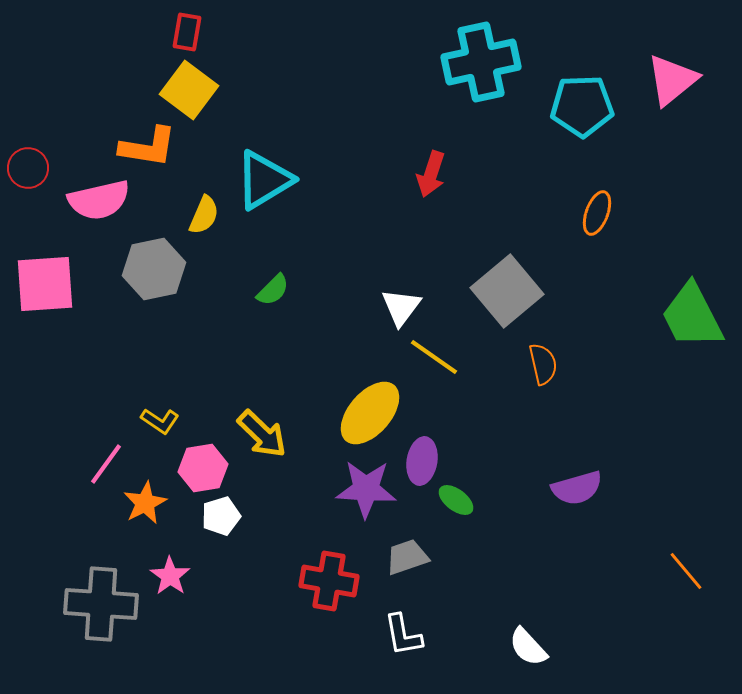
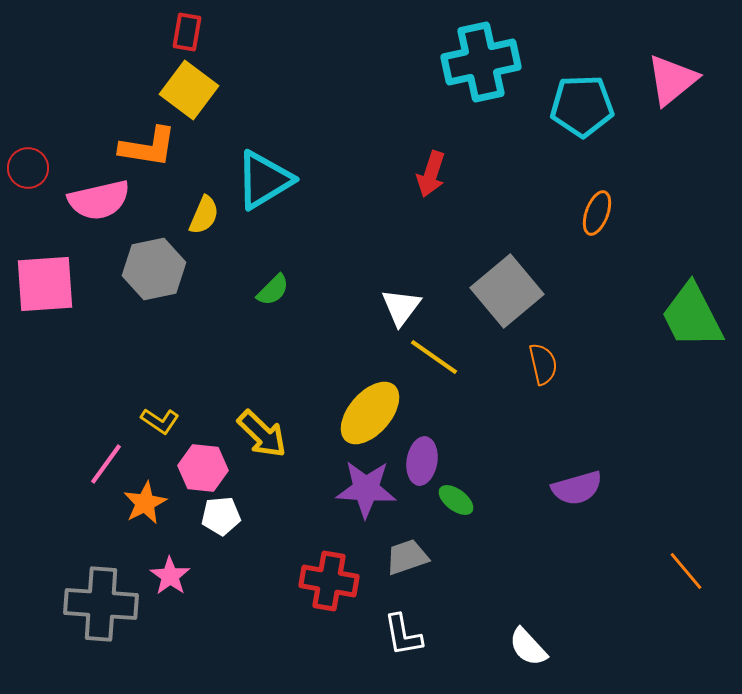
pink hexagon: rotated 15 degrees clockwise
white pentagon: rotated 12 degrees clockwise
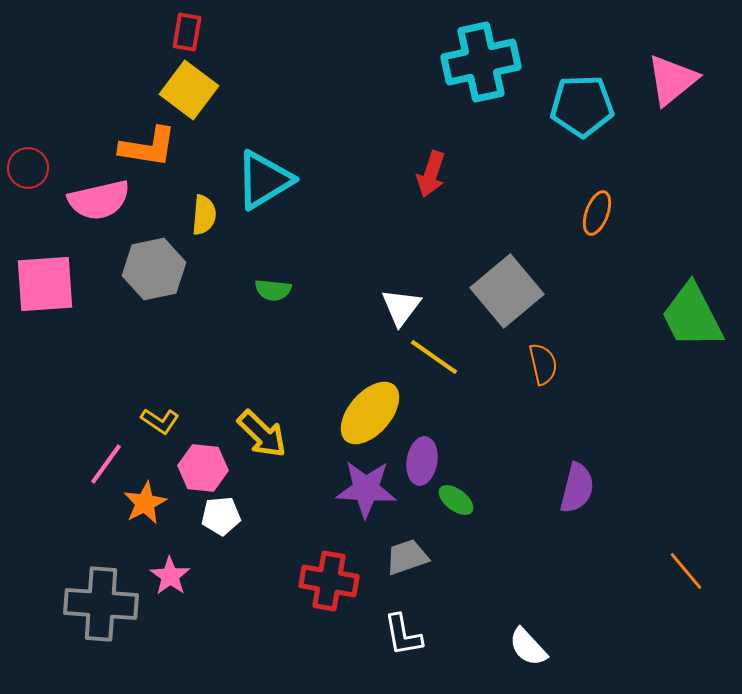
yellow semicircle: rotated 18 degrees counterclockwise
green semicircle: rotated 51 degrees clockwise
purple semicircle: rotated 60 degrees counterclockwise
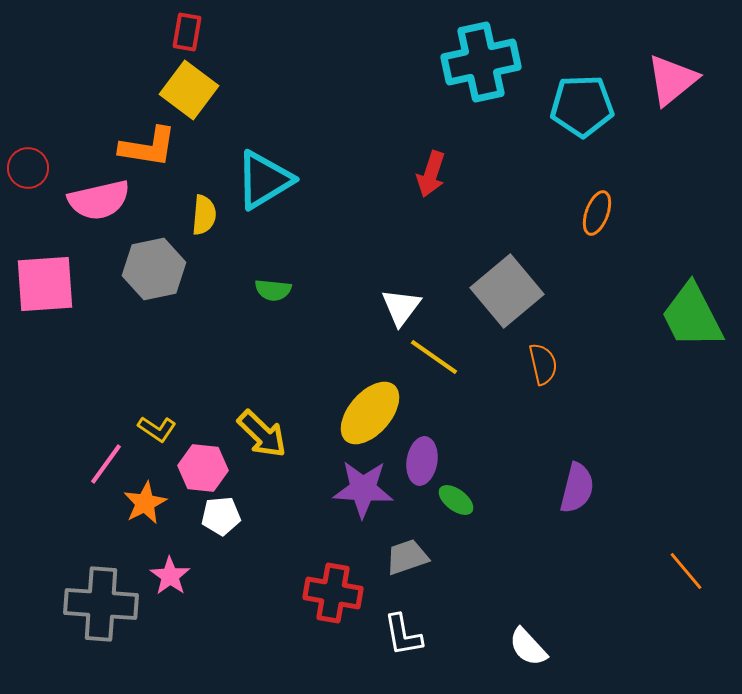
yellow L-shape: moved 3 px left, 8 px down
purple star: moved 3 px left
red cross: moved 4 px right, 12 px down
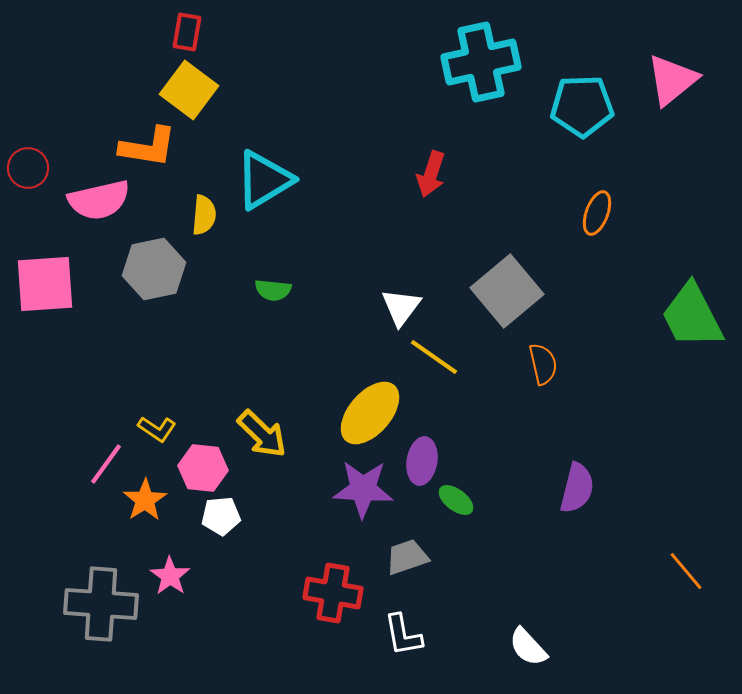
orange star: moved 3 px up; rotated 6 degrees counterclockwise
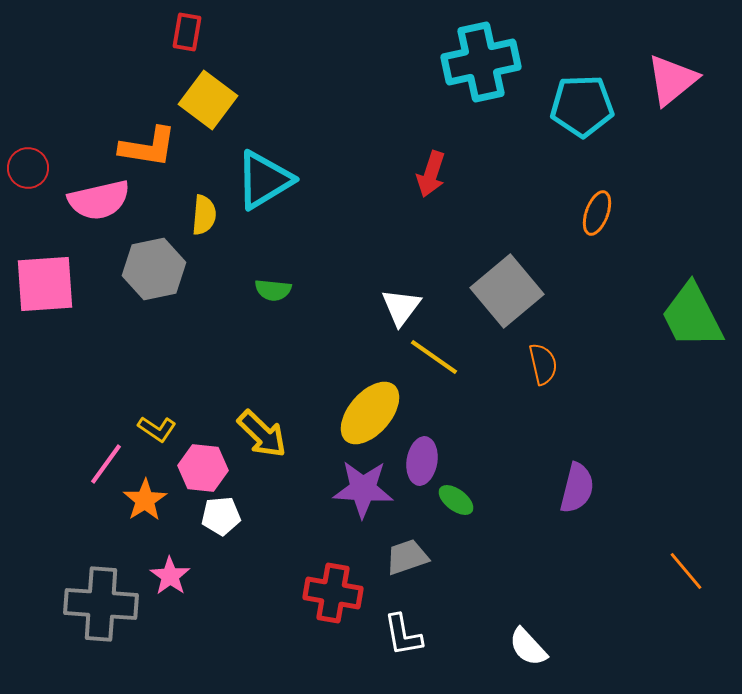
yellow square: moved 19 px right, 10 px down
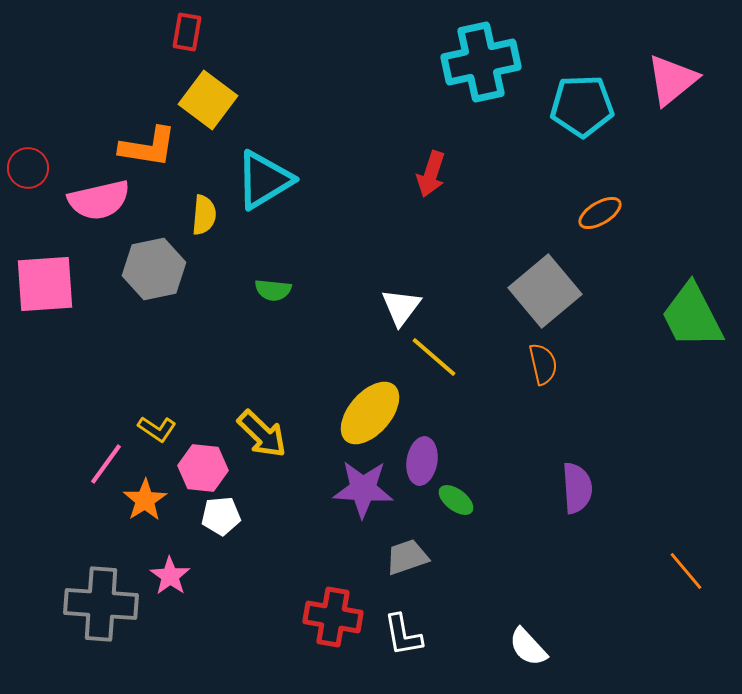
orange ellipse: moved 3 px right; rotated 39 degrees clockwise
gray square: moved 38 px right
yellow line: rotated 6 degrees clockwise
purple semicircle: rotated 18 degrees counterclockwise
red cross: moved 24 px down
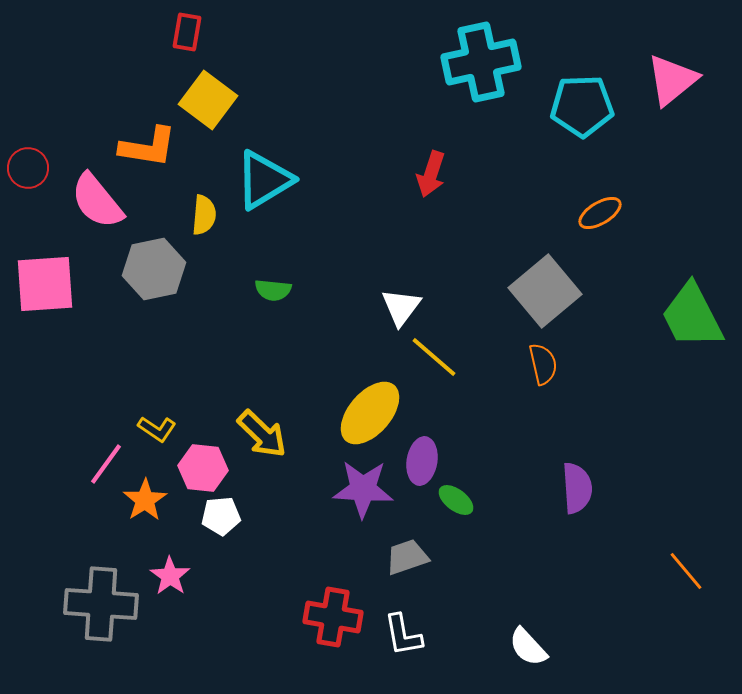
pink semicircle: moved 2 px left, 1 px down; rotated 64 degrees clockwise
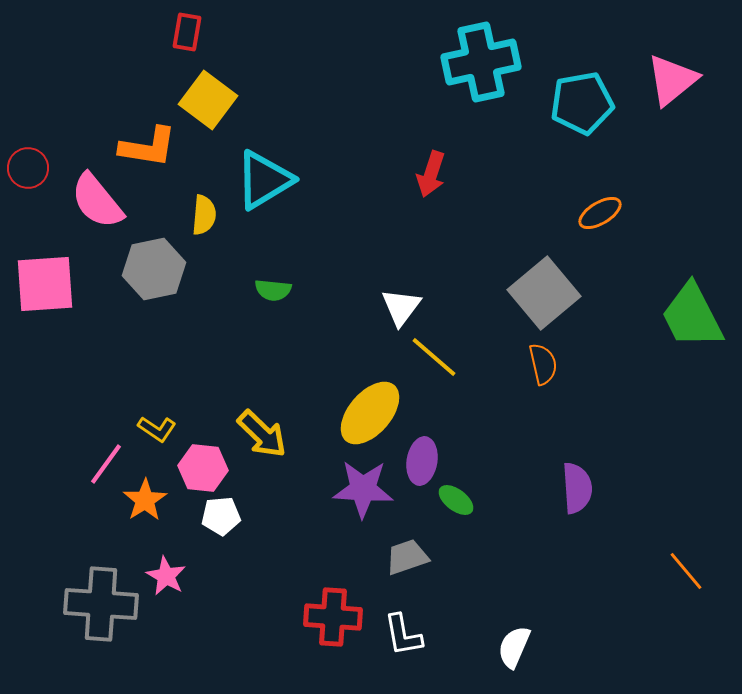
cyan pentagon: moved 3 px up; rotated 8 degrees counterclockwise
gray square: moved 1 px left, 2 px down
pink star: moved 4 px left; rotated 6 degrees counterclockwise
red cross: rotated 6 degrees counterclockwise
white semicircle: moved 14 px left; rotated 66 degrees clockwise
